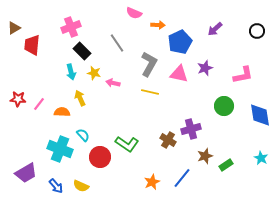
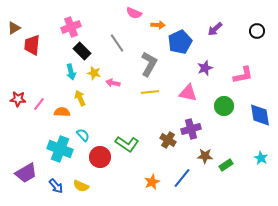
pink triangle: moved 9 px right, 19 px down
yellow line: rotated 18 degrees counterclockwise
brown star: rotated 21 degrees clockwise
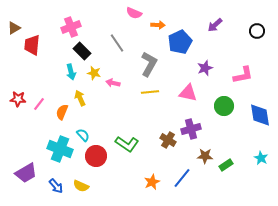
purple arrow: moved 4 px up
orange semicircle: rotated 70 degrees counterclockwise
red circle: moved 4 px left, 1 px up
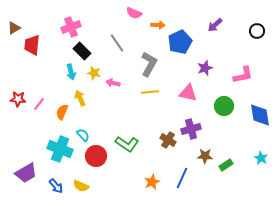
blue line: rotated 15 degrees counterclockwise
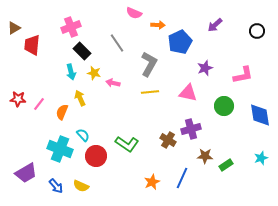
cyan star: rotated 24 degrees clockwise
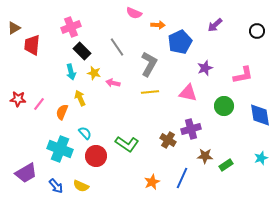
gray line: moved 4 px down
cyan semicircle: moved 2 px right, 2 px up
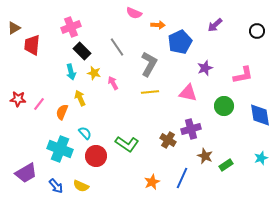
pink arrow: rotated 48 degrees clockwise
brown star: rotated 21 degrees clockwise
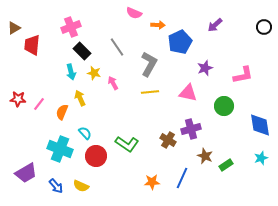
black circle: moved 7 px right, 4 px up
blue diamond: moved 10 px down
orange star: rotated 21 degrees clockwise
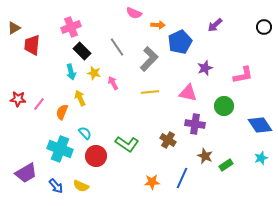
gray L-shape: moved 5 px up; rotated 15 degrees clockwise
blue diamond: rotated 25 degrees counterclockwise
purple cross: moved 4 px right, 5 px up; rotated 24 degrees clockwise
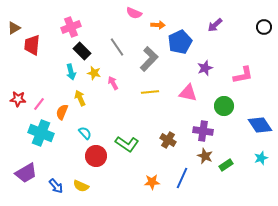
purple cross: moved 8 px right, 7 px down
cyan cross: moved 19 px left, 16 px up
